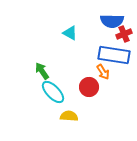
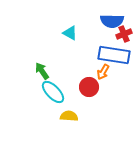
orange arrow: rotated 63 degrees clockwise
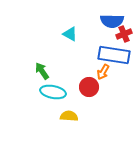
cyan triangle: moved 1 px down
cyan ellipse: rotated 35 degrees counterclockwise
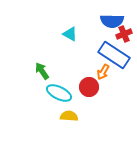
blue rectangle: rotated 24 degrees clockwise
cyan ellipse: moved 6 px right, 1 px down; rotated 15 degrees clockwise
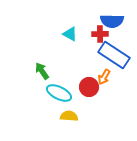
red cross: moved 24 px left; rotated 21 degrees clockwise
orange arrow: moved 1 px right, 5 px down
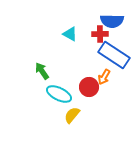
cyan ellipse: moved 1 px down
yellow semicircle: moved 3 px right, 1 px up; rotated 54 degrees counterclockwise
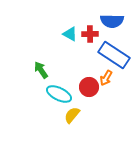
red cross: moved 10 px left
green arrow: moved 1 px left, 1 px up
orange arrow: moved 2 px right, 1 px down
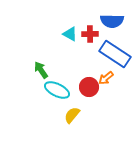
blue rectangle: moved 1 px right, 1 px up
orange arrow: rotated 21 degrees clockwise
cyan ellipse: moved 2 px left, 4 px up
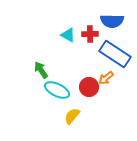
cyan triangle: moved 2 px left, 1 px down
yellow semicircle: moved 1 px down
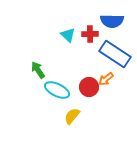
cyan triangle: rotated 14 degrees clockwise
green arrow: moved 3 px left
orange arrow: moved 1 px down
